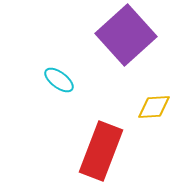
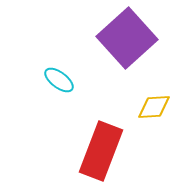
purple square: moved 1 px right, 3 px down
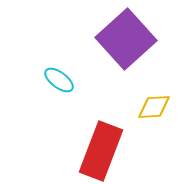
purple square: moved 1 px left, 1 px down
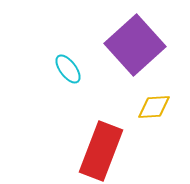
purple square: moved 9 px right, 6 px down
cyan ellipse: moved 9 px right, 11 px up; rotated 16 degrees clockwise
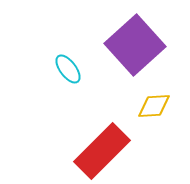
yellow diamond: moved 1 px up
red rectangle: moved 1 px right; rotated 24 degrees clockwise
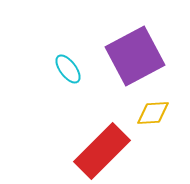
purple square: moved 11 px down; rotated 14 degrees clockwise
yellow diamond: moved 1 px left, 7 px down
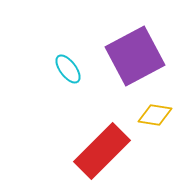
yellow diamond: moved 2 px right, 2 px down; rotated 12 degrees clockwise
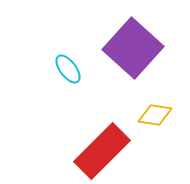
purple square: moved 2 px left, 8 px up; rotated 20 degrees counterclockwise
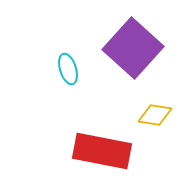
cyan ellipse: rotated 20 degrees clockwise
red rectangle: rotated 56 degrees clockwise
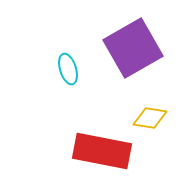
purple square: rotated 18 degrees clockwise
yellow diamond: moved 5 px left, 3 px down
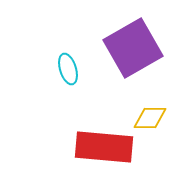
yellow diamond: rotated 8 degrees counterclockwise
red rectangle: moved 2 px right, 4 px up; rotated 6 degrees counterclockwise
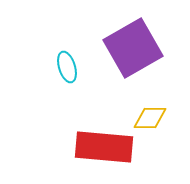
cyan ellipse: moved 1 px left, 2 px up
